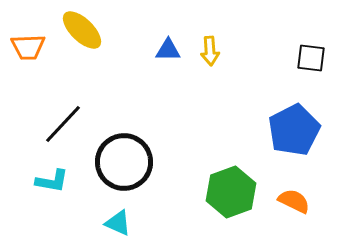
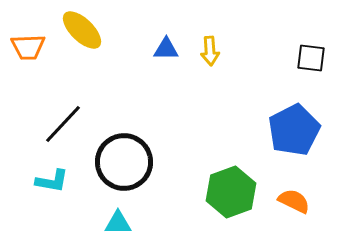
blue triangle: moved 2 px left, 1 px up
cyan triangle: rotated 24 degrees counterclockwise
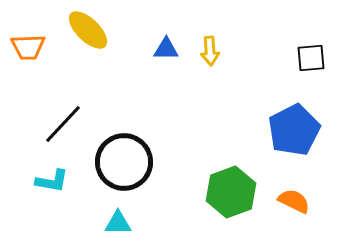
yellow ellipse: moved 6 px right
black square: rotated 12 degrees counterclockwise
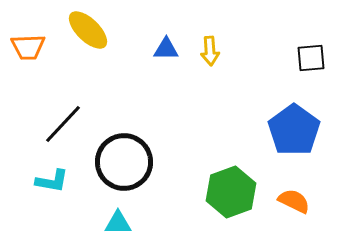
blue pentagon: rotated 9 degrees counterclockwise
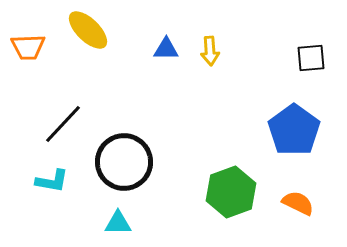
orange semicircle: moved 4 px right, 2 px down
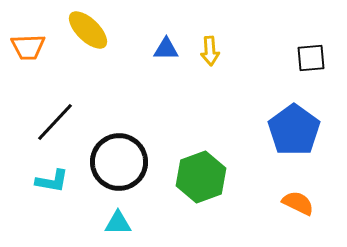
black line: moved 8 px left, 2 px up
black circle: moved 5 px left
green hexagon: moved 30 px left, 15 px up
